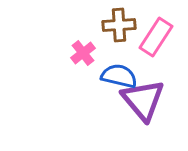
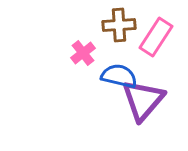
purple triangle: rotated 21 degrees clockwise
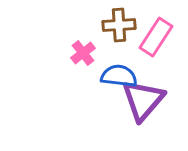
blue semicircle: rotated 6 degrees counterclockwise
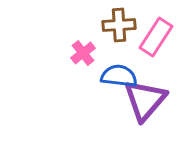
purple triangle: moved 2 px right
